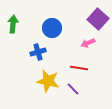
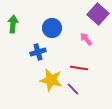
purple square: moved 5 px up
pink arrow: moved 2 px left, 4 px up; rotated 72 degrees clockwise
yellow star: moved 3 px right, 1 px up
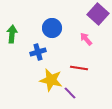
green arrow: moved 1 px left, 10 px down
purple line: moved 3 px left, 4 px down
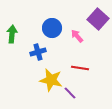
purple square: moved 5 px down
pink arrow: moved 9 px left, 3 px up
red line: moved 1 px right
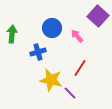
purple square: moved 3 px up
red line: rotated 66 degrees counterclockwise
